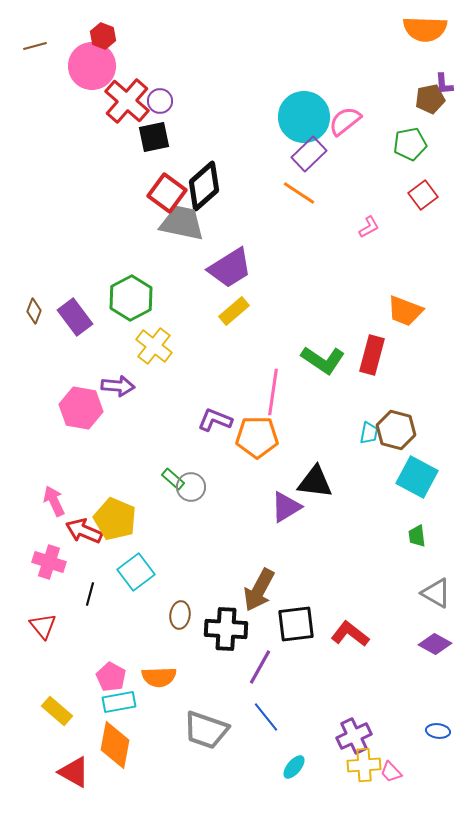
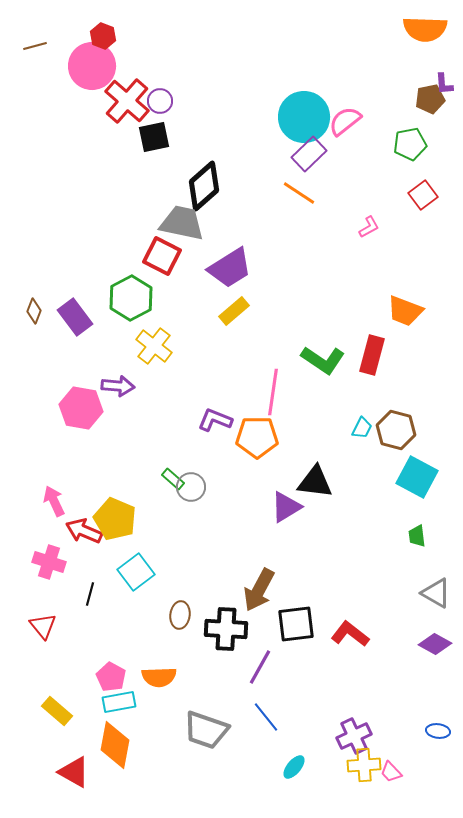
red square at (167, 193): moved 5 px left, 63 px down; rotated 9 degrees counterclockwise
cyan trapezoid at (369, 433): moved 7 px left, 5 px up; rotated 15 degrees clockwise
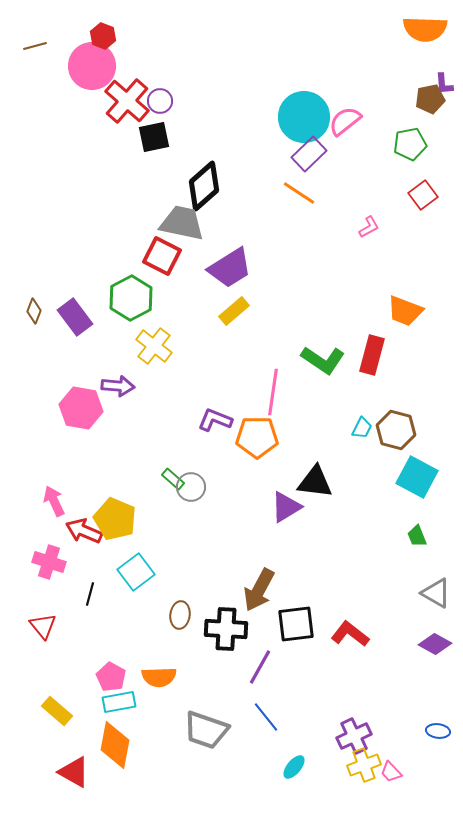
green trapezoid at (417, 536): rotated 15 degrees counterclockwise
yellow cross at (364, 765): rotated 16 degrees counterclockwise
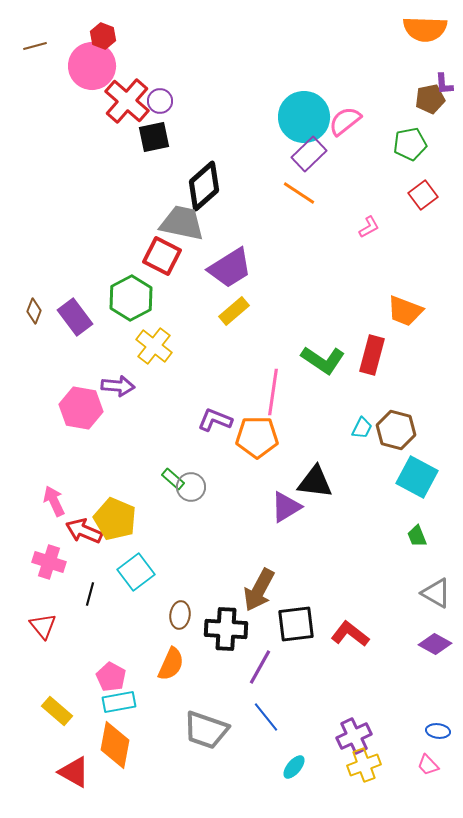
orange semicircle at (159, 677): moved 12 px right, 13 px up; rotated 64 degrees counterclockwise
pink trapezoid at (391, 772): moved 37 px right, 7 px up
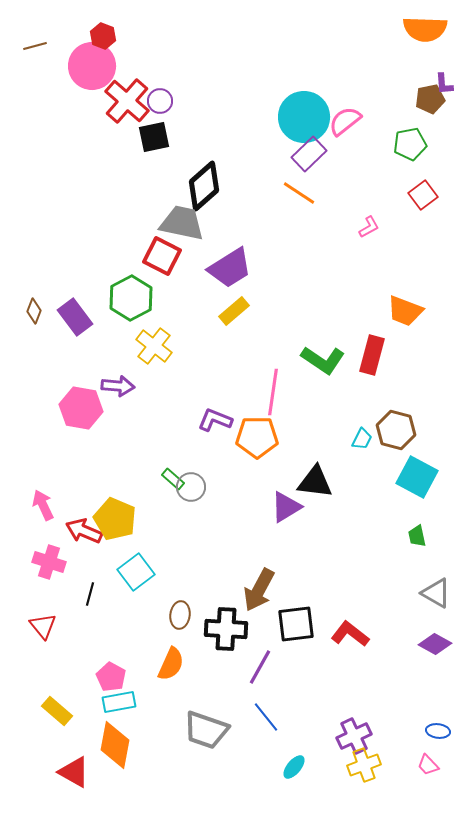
cyan trapezoid at (362, 428): moved 11 px down
pink arrow at (54, 501): moved 11 px left, 4 px down
green trapezoid at (417, 536): rotated 10 degrees clockwise
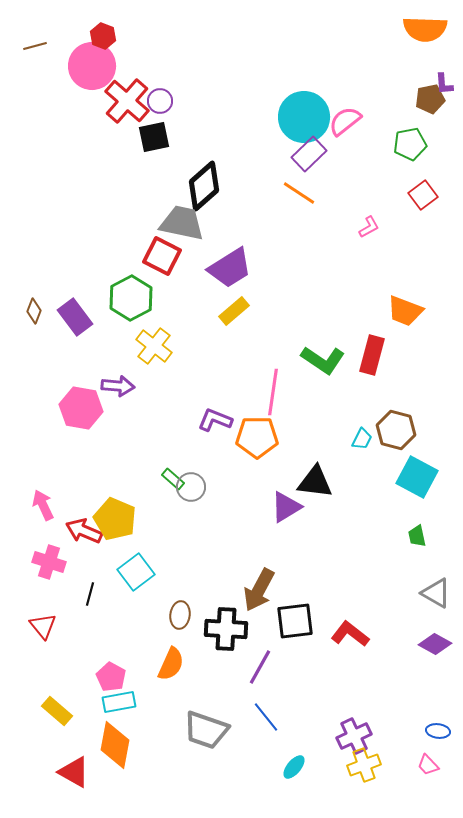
black square at (296, 624): moved 1 px left, 3 px up
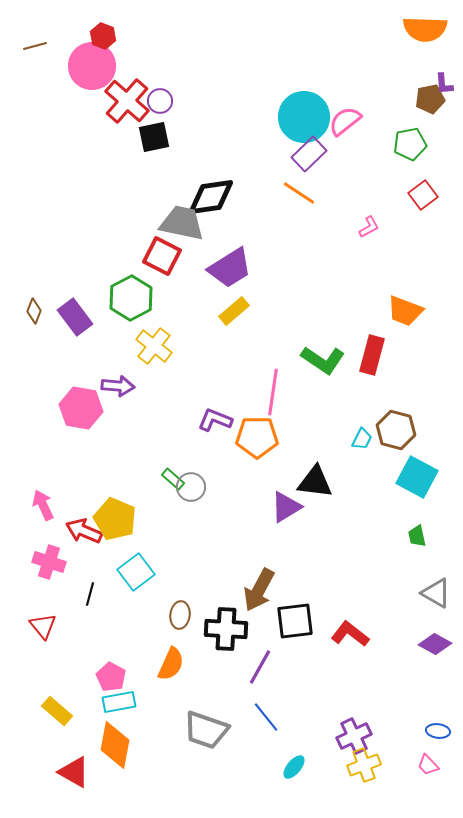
black diamond at (204, 186): moved 7 px right, 11 px down; rotated 33 degrees clockwise
